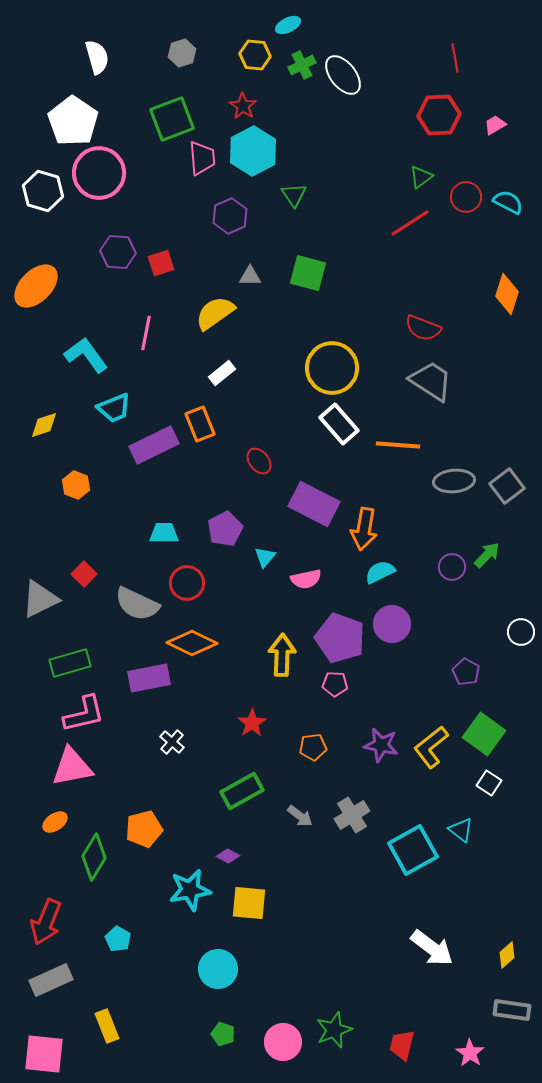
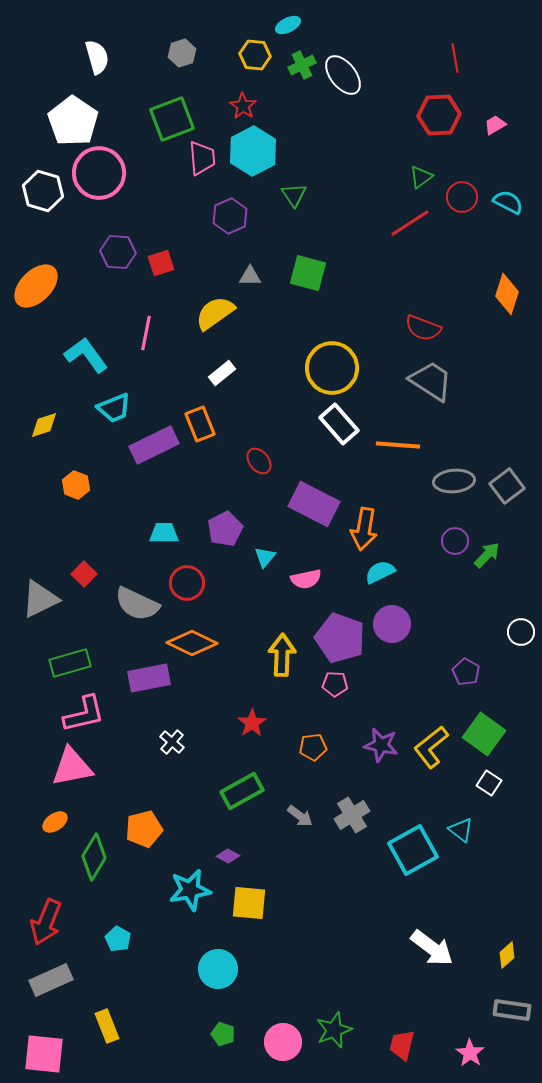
red circle at (466, 197): moved 4 px left
purple circle at (452, 567): moved 3 px right, 26 px up
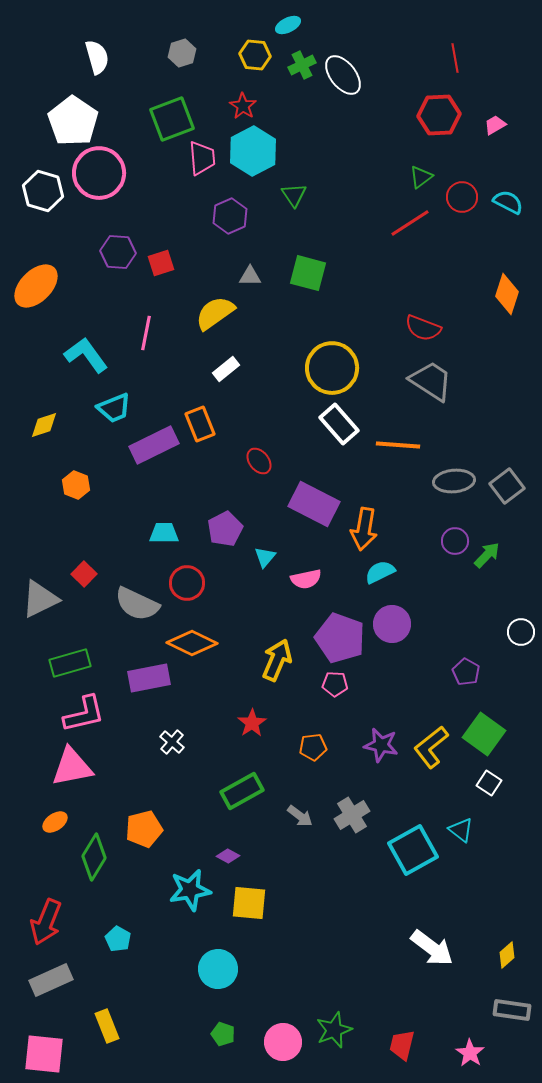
white rectangle at (222, 373): moved 4 px right, 4 px up
yellow arrow at (282, 655): moved 5 px left, 5 px down; rotated 21 degrees clockwise
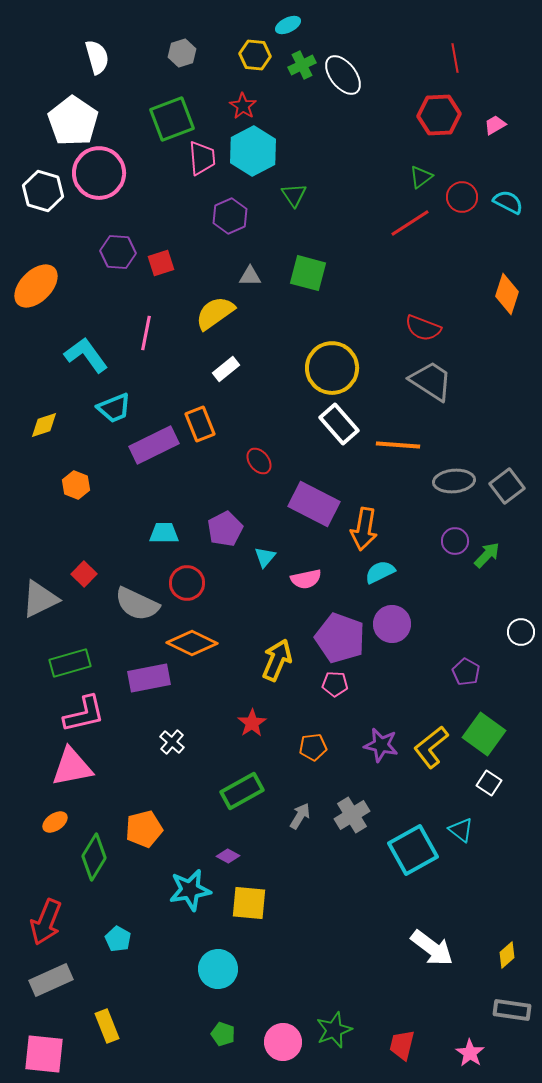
gray arrow at (300, 816): rotated 96 degrees counterclockwise
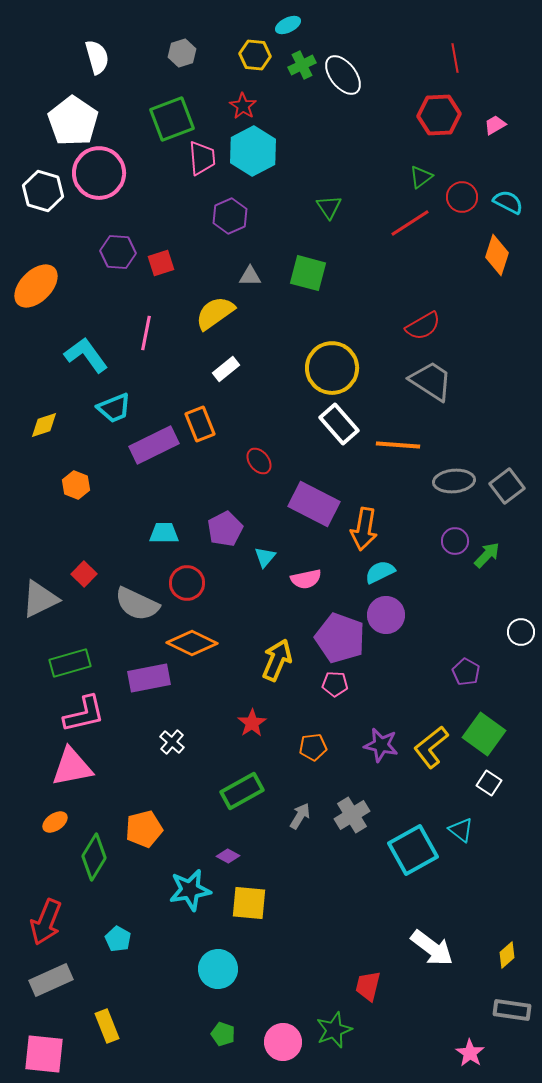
green triangle at (294, 195): moved 35 px right, 12 px down
orange diamond at (507, 294): moved 10 px left, 39 px up
red semicircle at (423, 328): moved 2 px up; rotated 51 degrees counterclockwise
purple circle at (392, 624): moved 6 px left, 9 px up
red trapezoid at (402, 1045): moved 34 px left, 59 px up
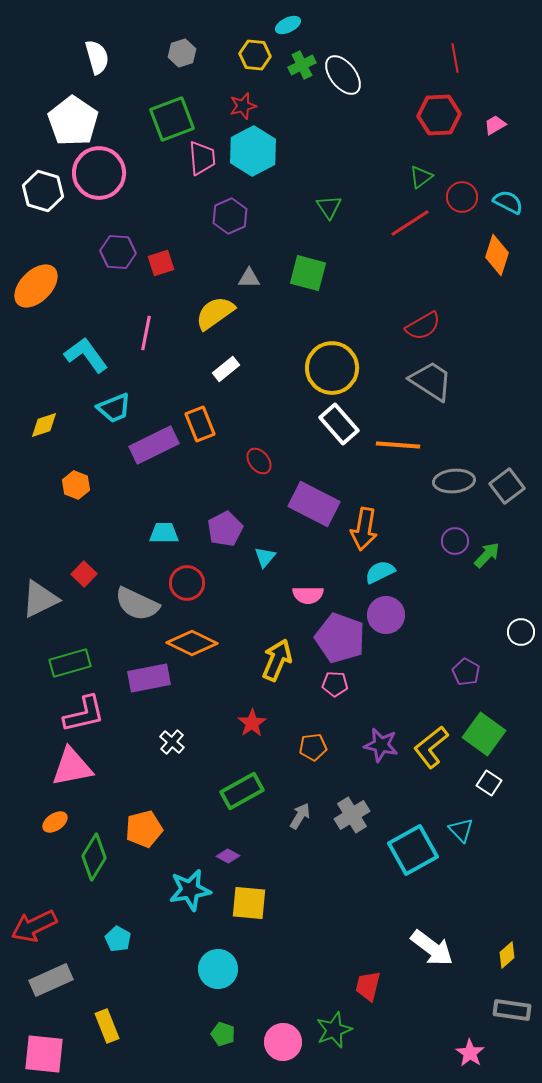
red star at (243, 106): rotated 24 degrees clockwise
gray triangle at (250, 276): moved 1 px left, 2 px down
pink semicircle at (306, 579): moved 2 px right, 16 px down; rotated 12 degrees clockwise
cyan triangle at (461, 830): rotated 8 degrees clockwise
red arrow at (46, 922): moved 12 px left, 4 px down; rotated 42 degrees clockwise
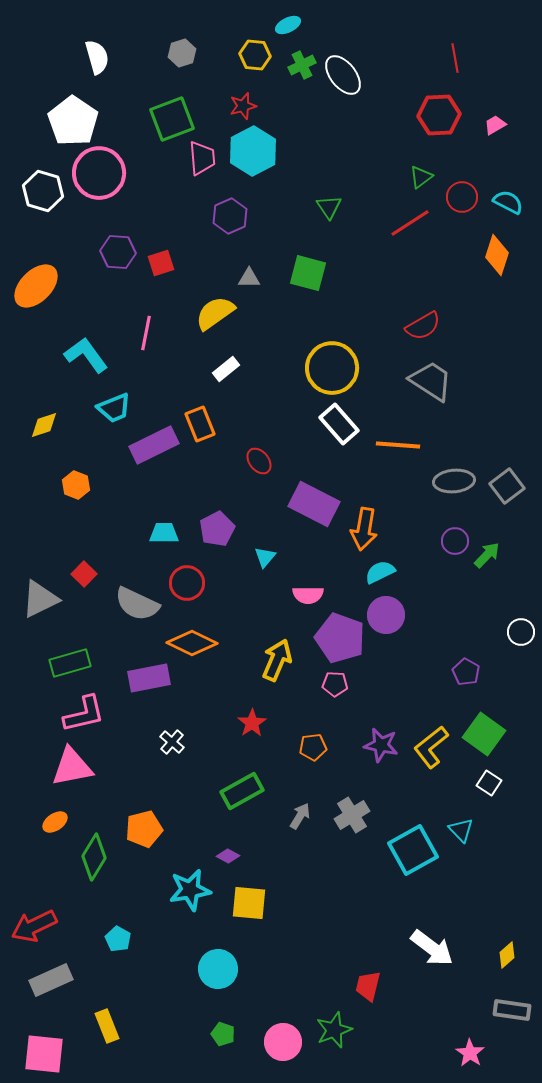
purple pentagon at (225, 529): moved 8 px left
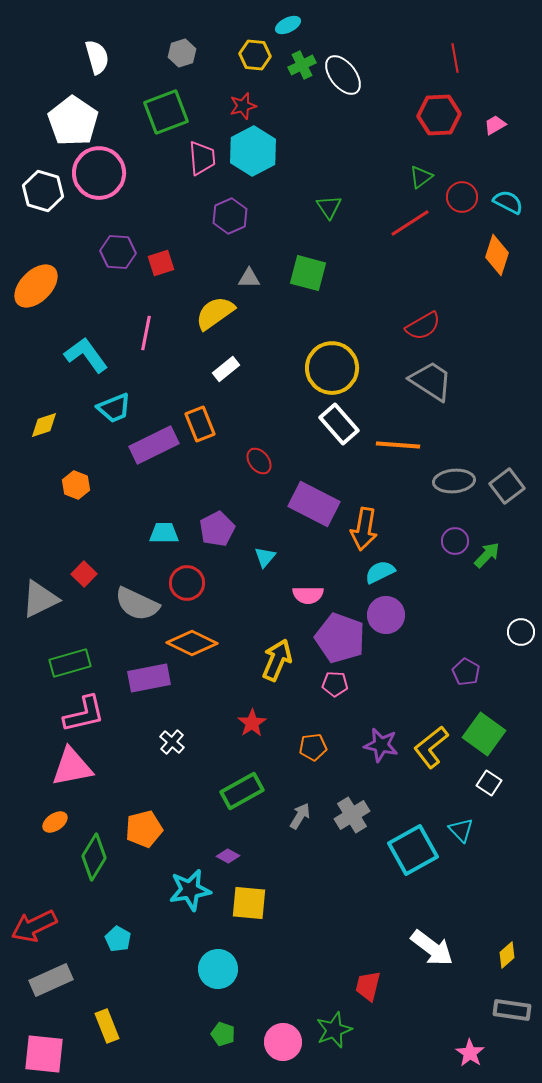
green square at (172, 119): moved 6 px left, 7 px up
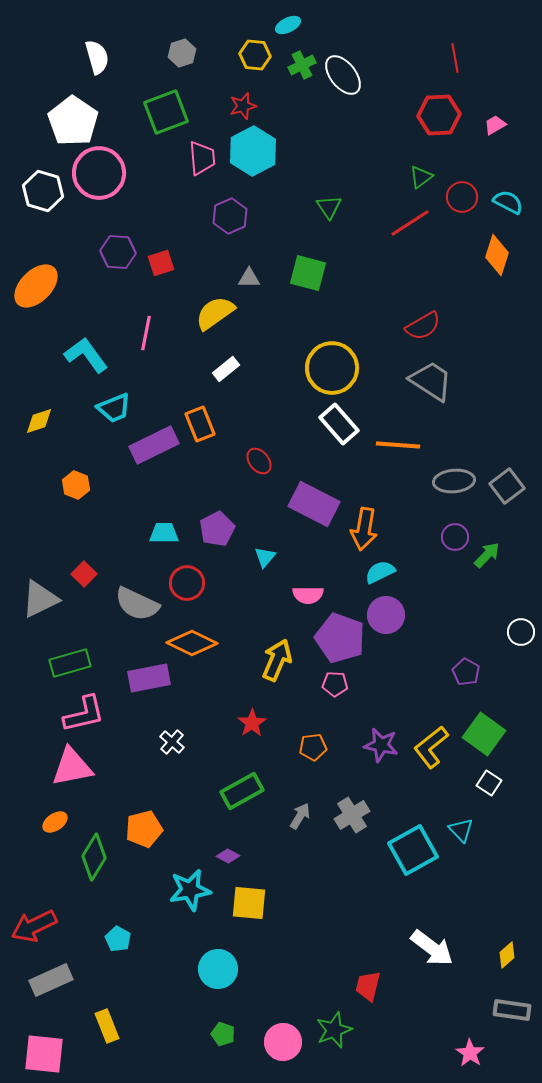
yellow diamond at (44, 425): moved 5 px left, 4 px up
purple circle at (455, 541): moved 4 px up
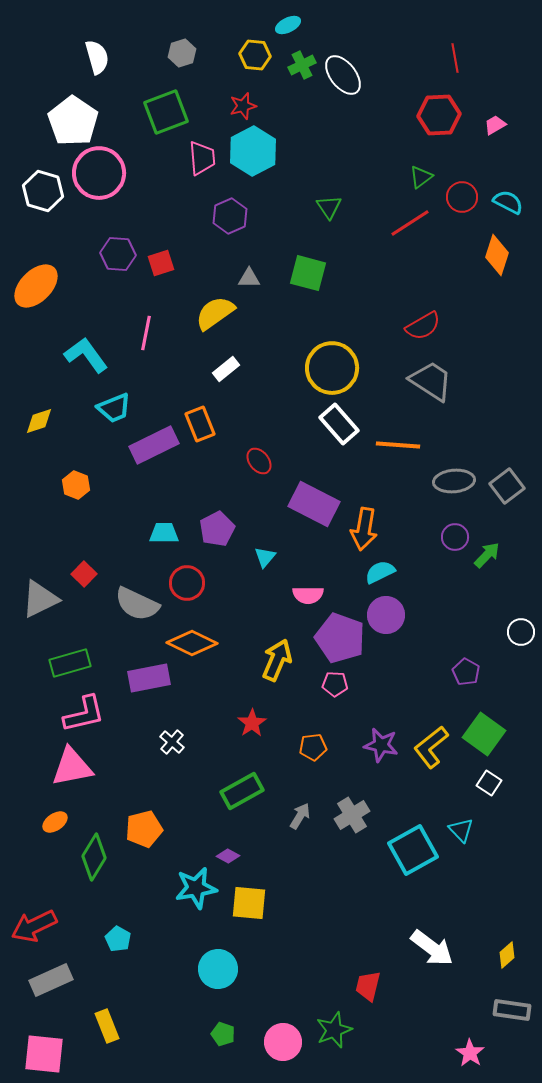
purple hexagon at (118, 252): moved 2 px down
cyan star at (190, 890): moved 6 px right, 2 px up
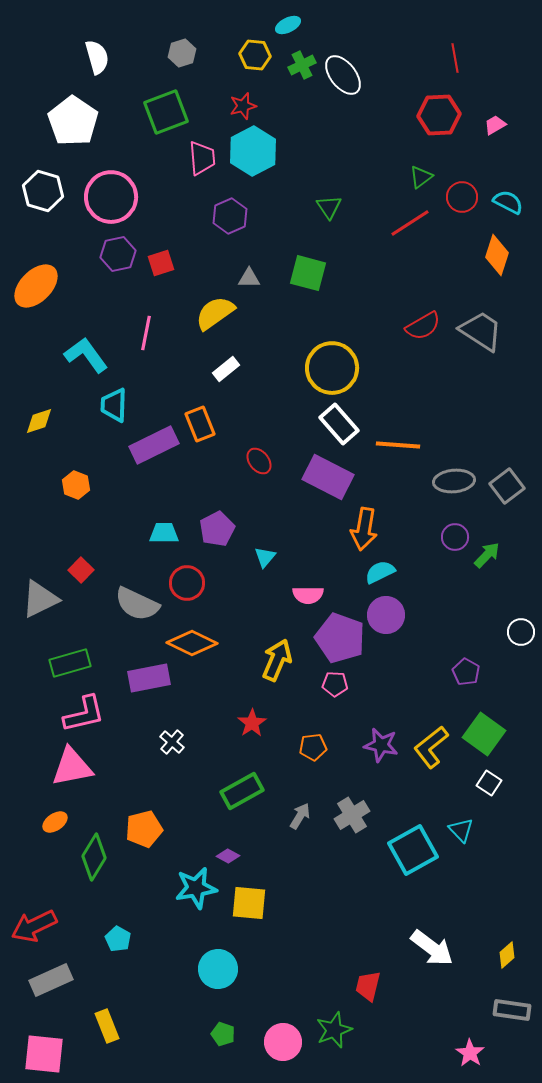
pink circle at (99, 173): moved 12 px right, 24 px down
purple hexagon at (118, 254): rotated 16 degrees counterclockwise
gray trapezoid at (431, 381): moved 50 px right, 50 px up
cyan trapezoid at (114, 408): moved 3 px up; rotated 114 degrees clockwise
purple rectangle at (314, 504): moved 14 px right, 27 px up
red square at (84, 574): moved 3 px left, 4 px up
